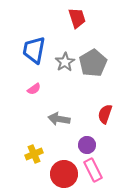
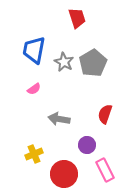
gray star: moved 1 px left; rotated 12 degrees counterclockwise
pink rectangle: moved 12 px right
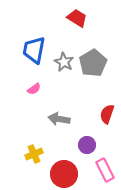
red trapezoid: rotated 40 degrees counterclockwise
red semicircle: moved 2 px right
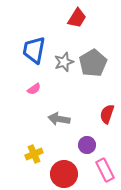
red trapezoid: rotated 90 degrees clockwise
gray star: rotated 24 degrees clockwise
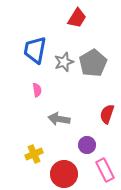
blue trapezoid: moved 1 px right
pink semicircle: moved 3 px right, 1 px down; rotated 64 degrees counterclockwise
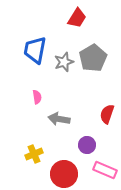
gray pentagon: moved 5 px up
pink semicircle: moved 7 px down
pink rectangle: rotated 40 degrees counterclockwise
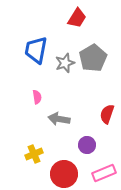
blue trapezoid: moved 1 px right
gray star: moved 1 px right, 1 px down
pink rectangle: moved 1 px left, 3 px down; rotated 45 degrees counterclockwise
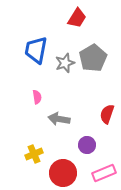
red circle: moved 1 px left, 1 px up
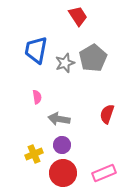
red trapezoid: moved 1 px right, 2 px up; rotated 65 degrees counterclockwise
purple circle: moved 25 px left
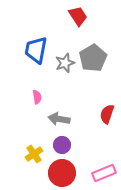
yellow cross: rotated 12 degrees counterclockwise
red circle: moved 1 px left
